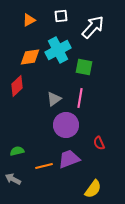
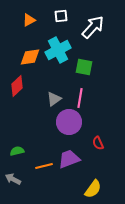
purple circle: moved 3 px right, 3 px up
red semicircle: moved 1 px left
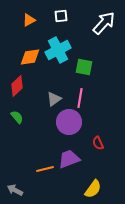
white arrow: moved 11 px right, 4 px up
green semicircle: moved 34 px up; rotated 64 degrees clockwise
orange line: moved 1 px right, 3 px down
gray arrow: moved 2 px right, 11 px down
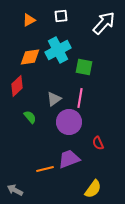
green semicircle: moved 13 px right
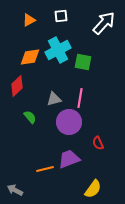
green square: moved 1 px left, 5 px up
gray triangle: rotated 21 degrees clockwise
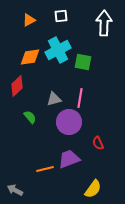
white arrow: rotated 40 degrees counterclockwise
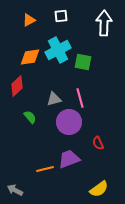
pink line: rotated 24 degrees counterclockwise
yellow semicircle: moved 6 px right; rotated 18 degrees clockwise
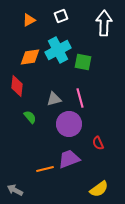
white square: rotated 16 degrees counterclockwise
red diamond: rotated 40 degrees counterclockwise
purple circle: moved 2 px down
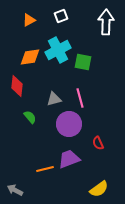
white arrow: moved 2 px right, 1 px up
